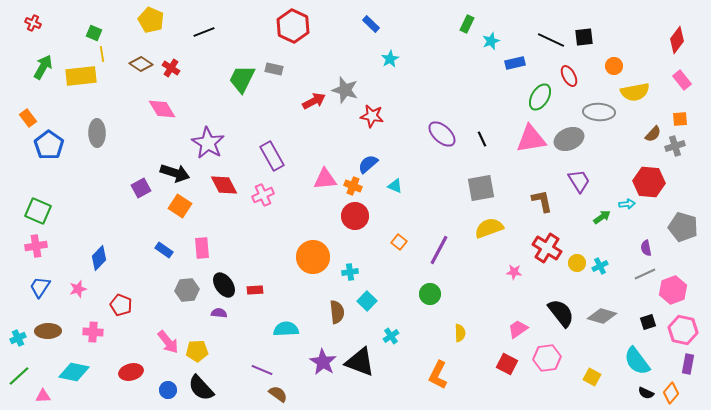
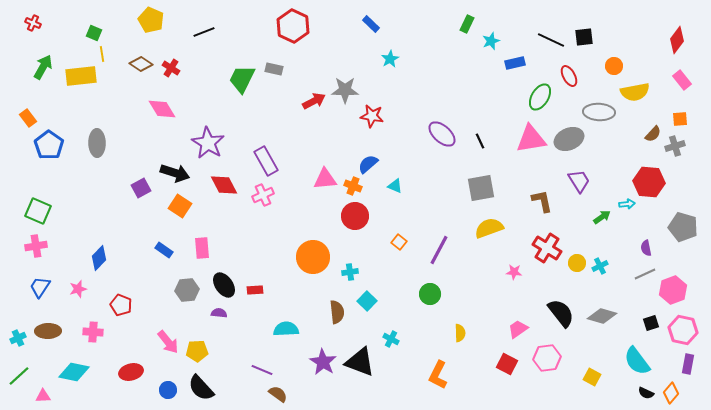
gray star at (345, 90): rotated 16 degrees counterclockwise
gray ellipse at (97, 133): moved 10 px down
black line at (482, 139): moved 2 px left, 2 px down
purple rectangle at (272, 156): moved 6 px left, 5 px down
black square at (648, 322): moved 3 px right, 1 px down
cyan cross at (391, 336): moved 3 px down; rotated 28 degrees counterclockwise
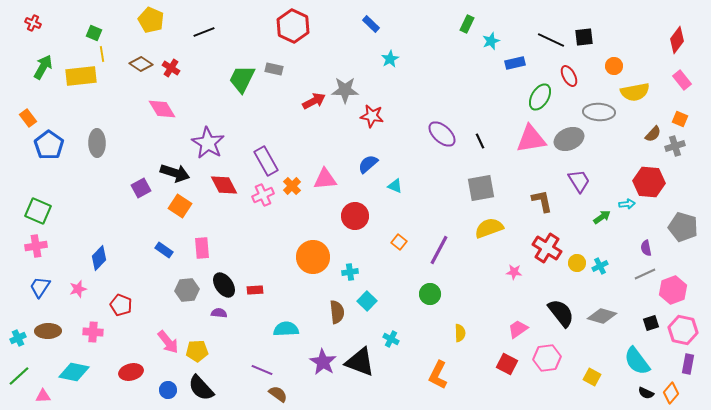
orange square at (680, 119): rotated 28 degrees clockwise
orange cross at (353, 186): moved 61 px left; rotated 24 degrees clockwise
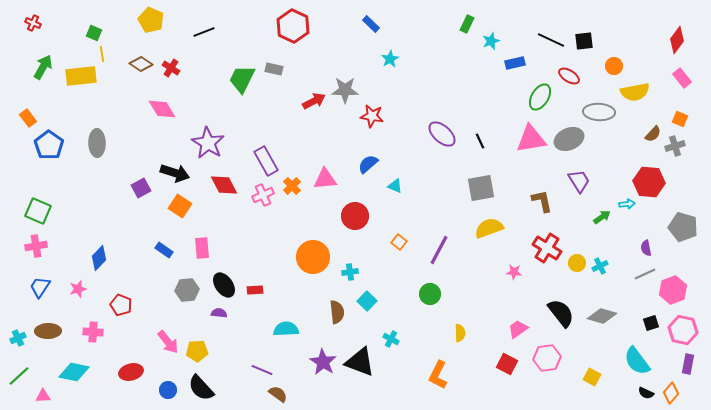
black square at (584, 37): moved 4 px down
red ellipse at (569, 76): rotated 30 degrees counterclockwise
pink rectangle at (682, 80): moved 2 px up
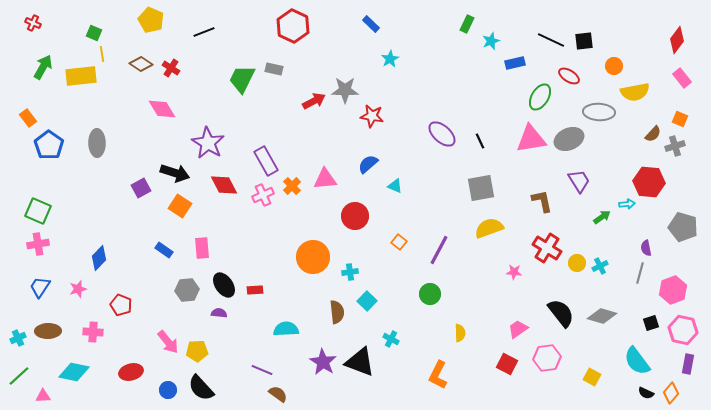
pink cross at (36, 246): moved 2 px right, 2 px up
gray line at (645, 274): moved 5 px left, 1 px up; rotated 50 degrees counterclockwise
